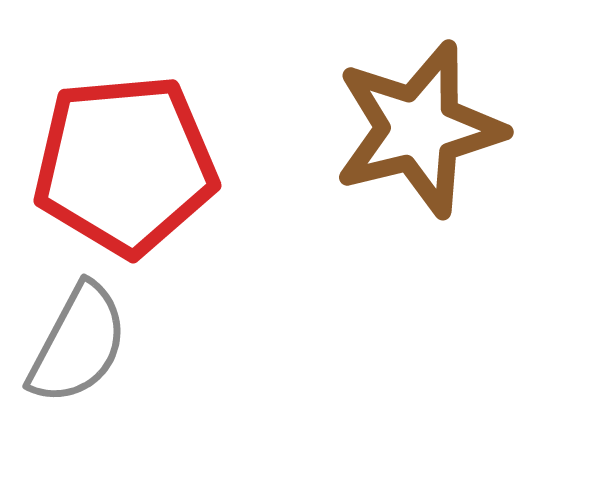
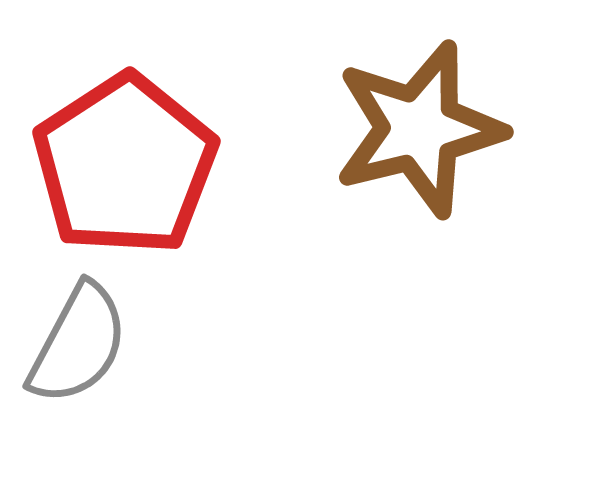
red pentagon: rotated 28 degrees counterclockwise
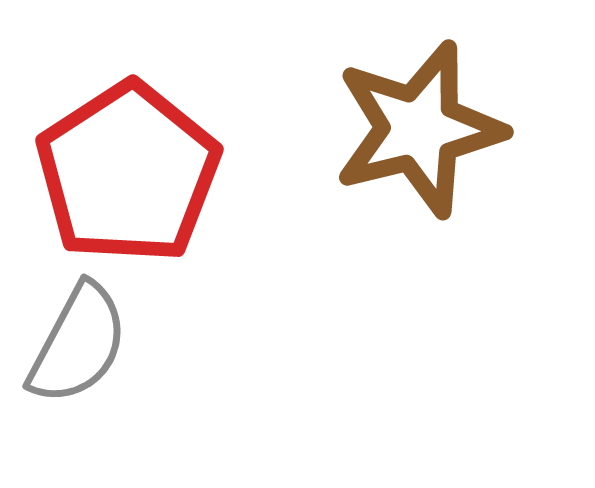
red pentagon: moved 3 px right, 8 px down
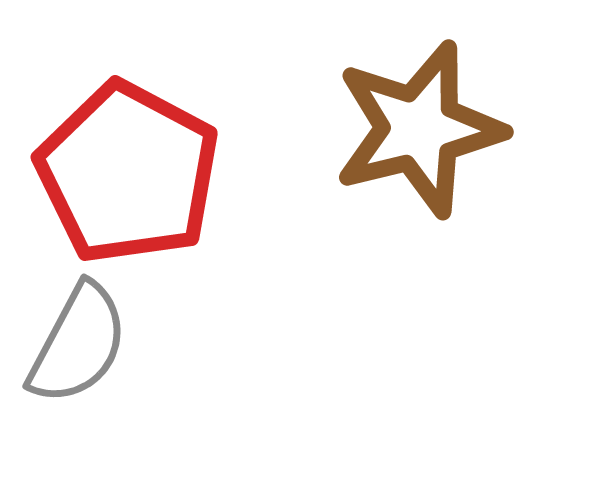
red pentagon: rotated 11 degrees counterclockwise
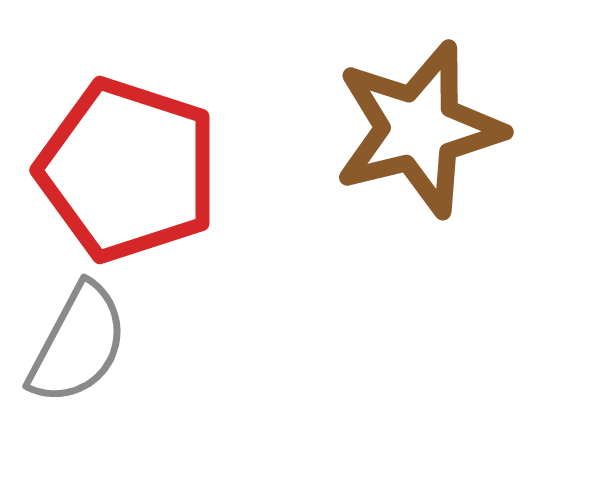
red pentagon: moved 3 px up; rotated 10 degrees counterclockwise
